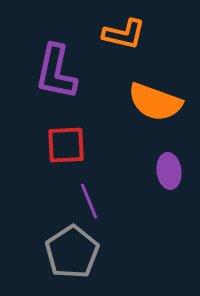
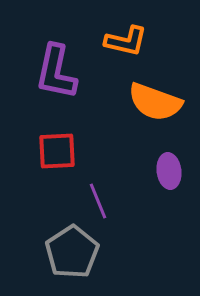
orange L-shape: moved 2 px right, 7 px down
red square: moved 9 px left, 6 px down
purple line: moved 9 px right
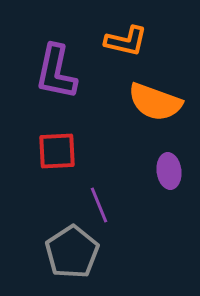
purple line: moved 1 px right, 4 px down
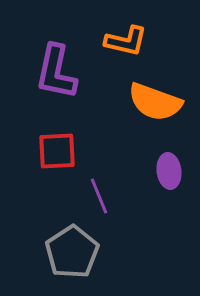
purple line: moved 9 px up
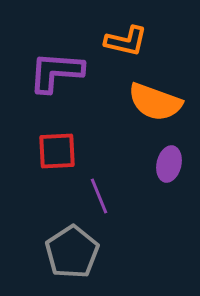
purple L-shape: rotated 82 degrees clockwise
purple ellipse: moved 7 px up; rotated 20 degrees clockwise
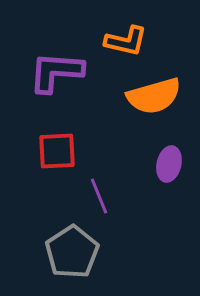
orange semicircle: moved 1 px left, 6 px up; rotated 36 degrees counterclockwise
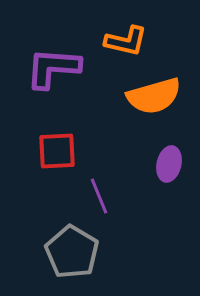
purple L-shape: moved 3 px left, 4 px up
gray pentagon: rotated 8 degrees counterclockwise
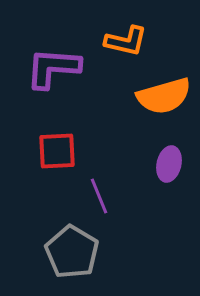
orange semicircle: moved 10 px right
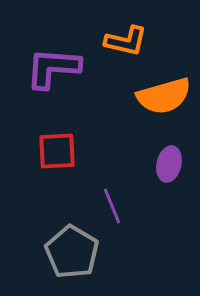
purple line: moved 13 px right, 10 px down
